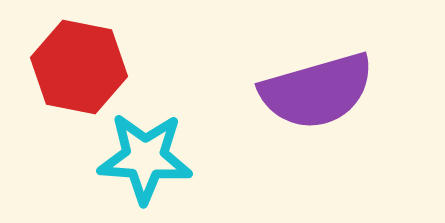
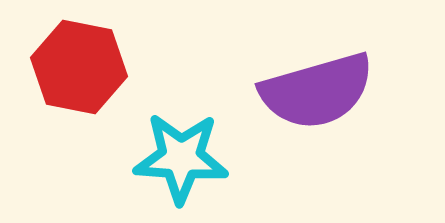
cyan star: moved 36 px right
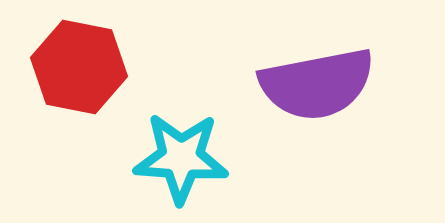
purple semicircle: moved 7 px up; rotated 5 degrees clockwise
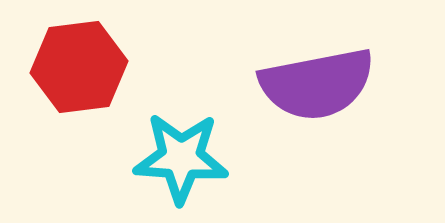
red hexagon: rotated 18 degrees counterclockwise
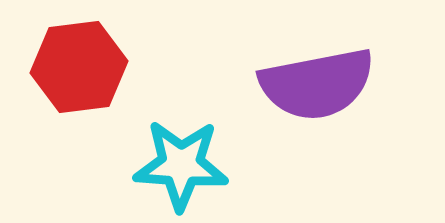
cyan star: moved 7 px down
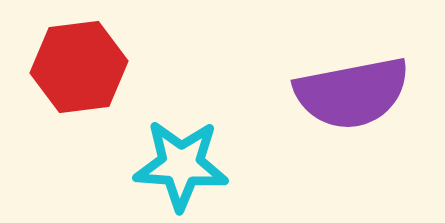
purple semicircle: moved 35 px right, 9 px down
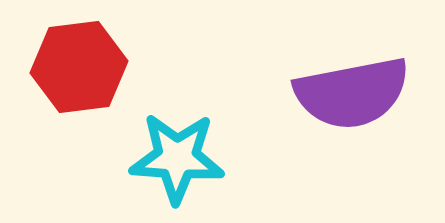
cyan star: moved 4 px left, 7 px up
